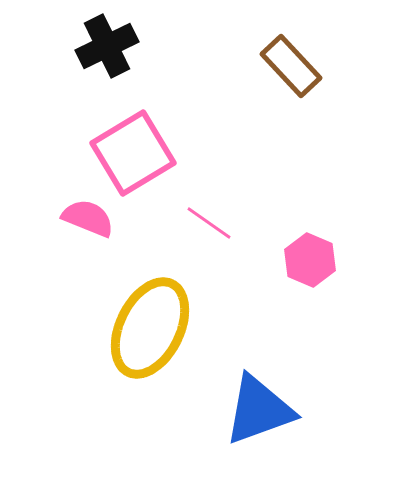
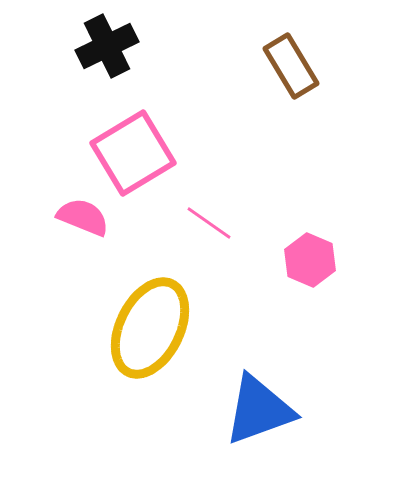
brown rectangle: rotated 12 degrees clockwise
pink semicircle: moved 5 px left, 1 px up
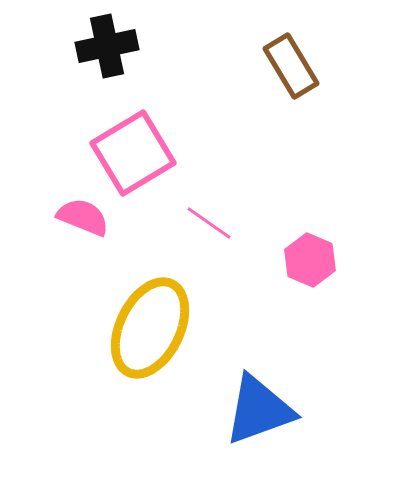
black cross: rotated 14 degrees clockwise
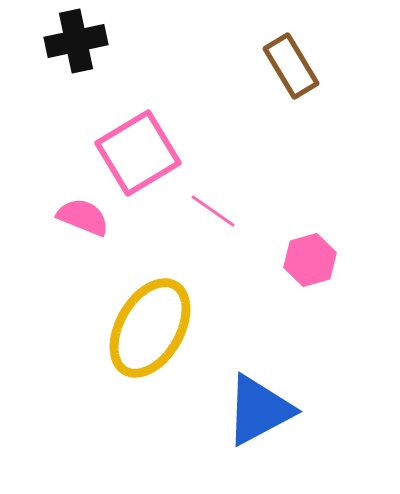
black cross: moved 31 px left, 5 px up
pink square: moved 5 px right
pink line: moved 4 px right, 12 px up
pink hexagon: rotated 21 degrees clockwise
yellow ellipse: rotated 4 degrees clockwise
blue triangle: rotated 8 degrees counterclockwise
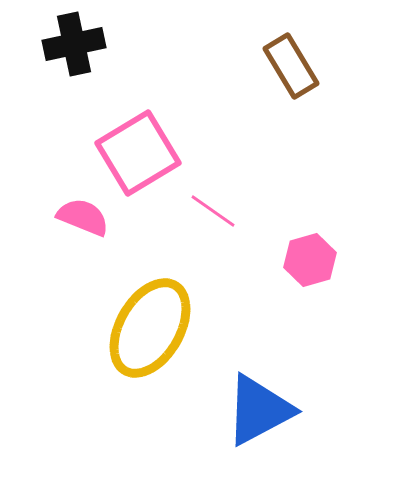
black cross: moved 2 px left, 3 px down
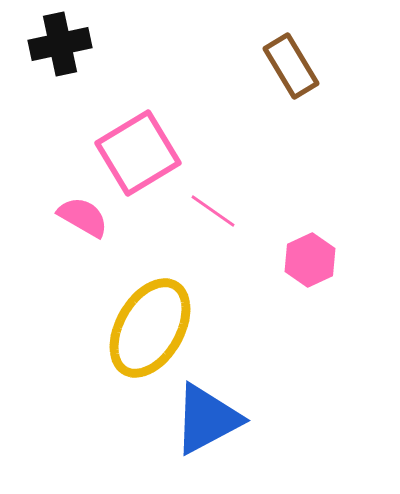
black cross: moved 14 px left
pink semicircle: rotated 8 degrees clockwise
pink hexagon: rotated 9 degrees counterclockwise
blue triangle: moved 52 px left, 9 px down
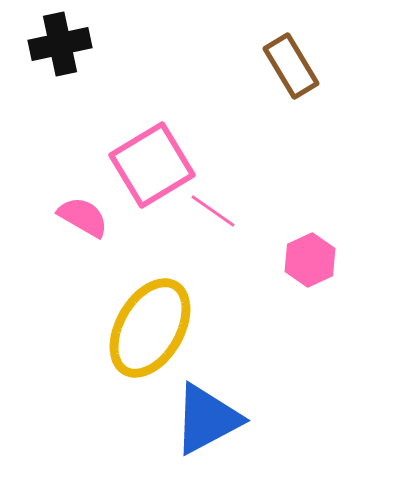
pink square: moved 14 px right, 12 px down
